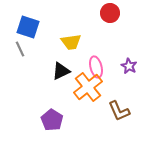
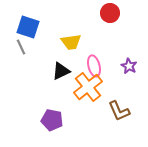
gray line: moved 1 px right, 2 px up
pink ellipse: moved 2 px left, 1 px up
purple pentagon: rotated 20 degrees counterclockwise
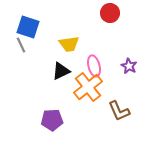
yellow trapezoid: moved 2 px left, 2 px down
gray line: moved 2 px up
purple pentagon: rotated 15 degrees counterclockwise
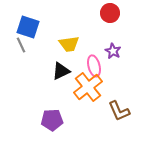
purple star: moved 16 px left, 15 px up
